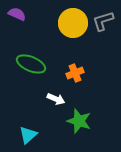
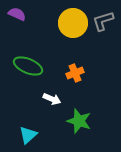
green ellipse: moved 3 px left, 2 px down
white arrow: moved 4 px left
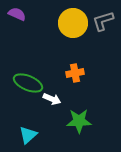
green ellipse: moved 17 px down
orange cross: rotated 12 degrees clockwise
green star: rotated 20 degrees counterclockwise
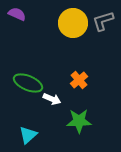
orange cross: moved 4 px right, 7 px down; rotated 30 degrees counterclockwise
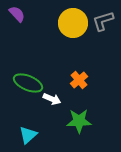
purple semicircle: rotated 24 degrees clockwise
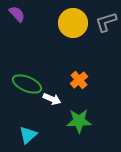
gray L-shape: moved 3 px right, 1 px down
green ellipse: moved 1 px left, 1 px down
